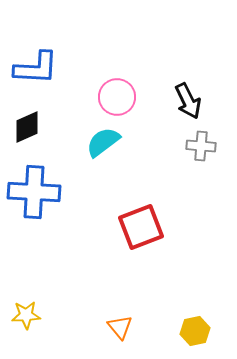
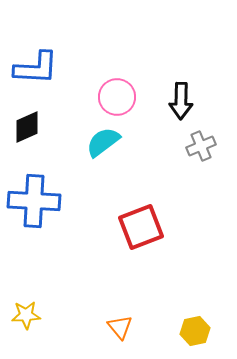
black arrow: moved 7 px left; rotated 27 degrees clockwise
gray cross: rotated 28 degrees counterclockwise
blue cross: moved 9 px down
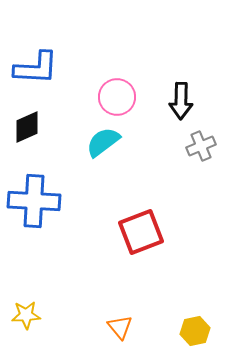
red square: moved 5 px down
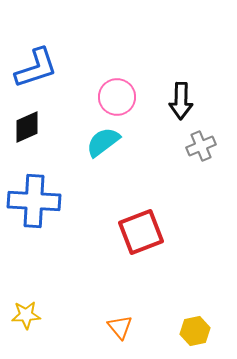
blue L-shape: rotated 21 degrees counterclockwise
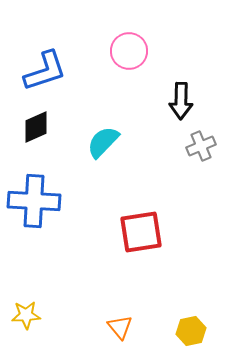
blue L-shape: moved 9 px right, 3 px down
pink circle: moved 12 px right, 46 px up
black diamond: moved 9 px right
cyan semicircle: rotated 9 degrees counterclockwise
red square: rotated 12 degrees clockwise
yellow hexagon: moved 4 px left
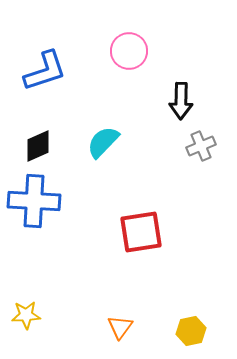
black diamond: moved 2 px right, 19 px down
orange triangle: rotated 16 degrees clockwise
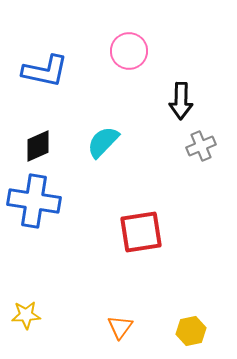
blue L-shape: rotated 30 degrees clockwise
blue cross: rotated 6 degrees clockwise
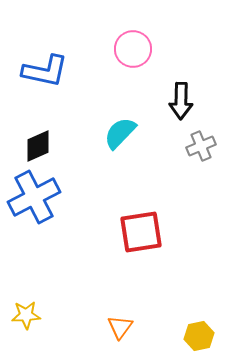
pink circle: moved 4 px right, 2 px up
cyan semicircle: moved 17 px right, 9 px up
blue cross: moved 4 px up; rotated 36 degrees counterclockwise
yellow hexagon: moved 8 px right, 5 px down
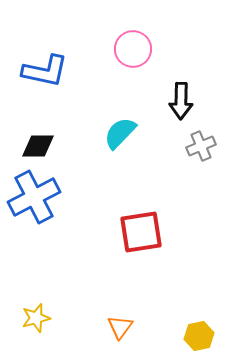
black diamond: rotated 24 degrees clockwise
yellow star: moved 10 px right, 3 px down; rotated 12 degrees counterclockwise
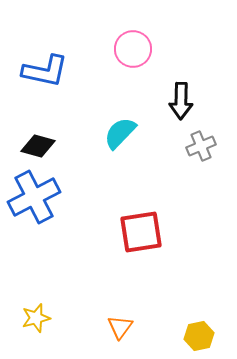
black diamond: rotated 16 degrees clockwise
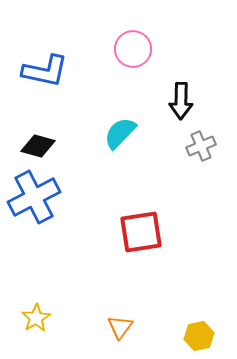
yellow star: rotated 16 degrees counterclockwise
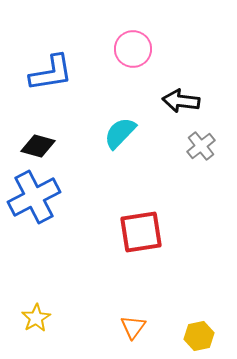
blue L-shape: moved 6 px right, 2 px down; rotated 21 degrees counterclockwise
black arrow: rotated 96 degrees clockwise
gray cross: rotated 16 degrees counterclockwise
orange triangle: moved 13 px right
